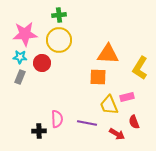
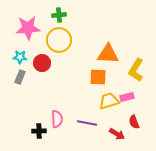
pink star: moved 3 px right, 6 px up
yellow L-shape: moved 4 px left, 2 px down
yellow trapezoid: moved 4 px up; rotated 95 degrees clockwise
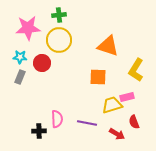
orange triangle: moved 8 px up; rotated 15 degrees clockwise
yellow trapezoid: moved 3 px right, 4 px down
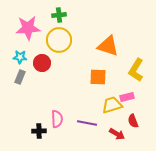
red semicircle: moved 1 px left, 1 px up
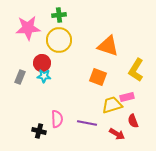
cyan star: moved 24 px right, 19 px down
orange square: rotated 18 degrees clockwise
black cross: rotated 16 degrees clockwise
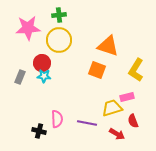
orange square: moved 1 px left, 7 px up
yellow trapezoid: moved 3 px down
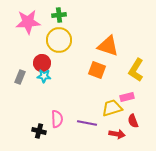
pink star: moved 6 px up
red arrow: rotated 21 degrees counterclockwise
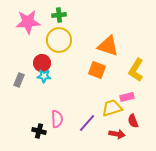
gray rectangle: moved 1 px left, 3 px down
purple line: rotated 60 degrees counterclockwise
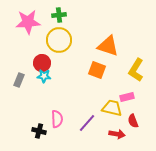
yellow trapezoid: rotated 30 degrees clockwise
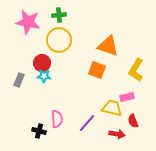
pink star: rotated 15 degrees clockwise
